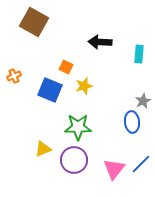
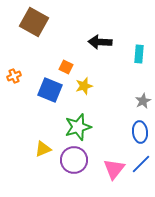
blue ellipse: moved 8 px right, 10 px down
green star: rotated 16 degrees counterclockwise
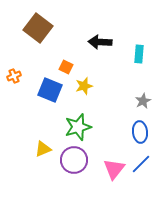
brown square: moved 4 px right, 6 px down; rotated 8 degrees clockwise
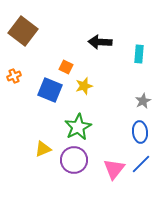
brown square: moved 15 px left, 3 px down
green star: rotated 12 degrees counterclockwise
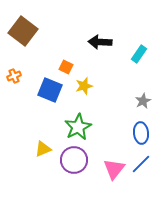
cyan rectangle: rotated 30 degrees clockwise
blue ellipse: moved 1 px right, 1 px down
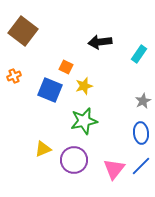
black arrow: rotated 10 degrees counterclockwise
green star: moved 6 px right, 6 px up; rotated 16 degrees clockwise
blue line: moved 2 px down
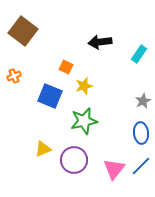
blue square: moved 6 px down
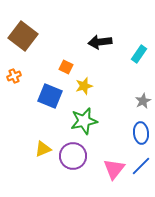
brown square: moved 5 px down
purple circle: moved 1 px left, 4 px up
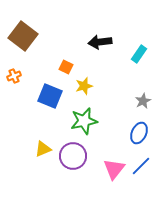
blue ellipse: moved 2 px left; rotated 30 degrees clockwise
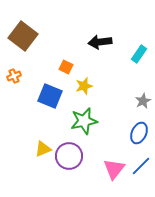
purple circle: moved 4 px left
